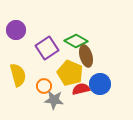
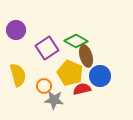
blue circle: moved 8 px up
red semicircle: moved 1 px right
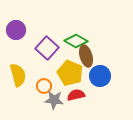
purple square: rotated 15 degrees counterclockwise
red semicircle: moved 6 px left, 6 px down
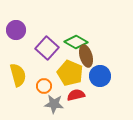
green diamond: moved 1 px down
gray star: moved 4 px down
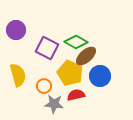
purple square: rotated 15 degrees counterclockwise
brown ellipse: rotated 65 degrees clockwise
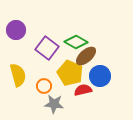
purple square: rotated 10 degrees clockwise
red semicircle: moved 7 px right, 5 px up
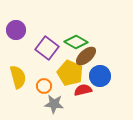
yellow semicircle: moved 2 px down
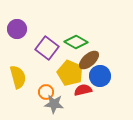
purple circle: moved 1 px right, 1 px up
brown ellipse: moved 3 px right, 4 px down
orange circle: moved 2 px right, 6 px down
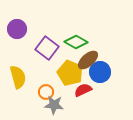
brown ellipse: moved 1 px left
blue circle: moved 4 px up
red semicircle: rotated 12 degrees counterclockwise
gray star: moved 1 px down
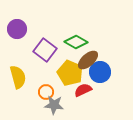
purple square: moved 2 px left, 2 px down
